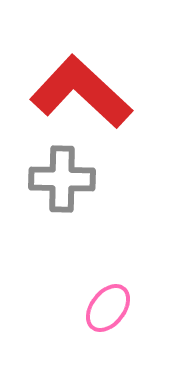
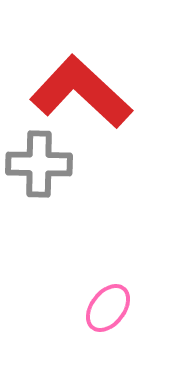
gray cross: moved 23 px left, 15 px up
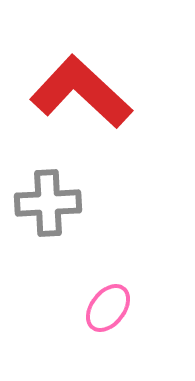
gray cross: moved 9 px right, 39 px down; rotated 4 degrees counterclockwise
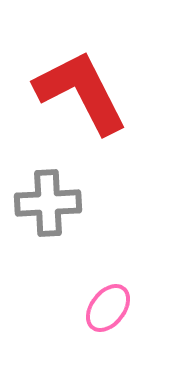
red L-shape: rotated 20 degrees clockwise
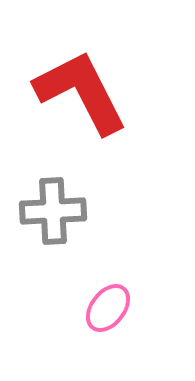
gray cross: moved 5 px right, 8 px down
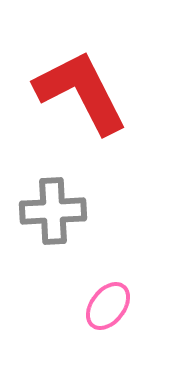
pink ellipse: moved 2 px up
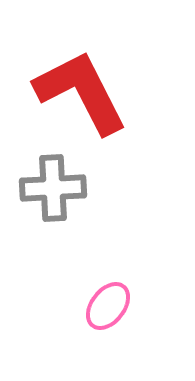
gray cross: moved 23 px up
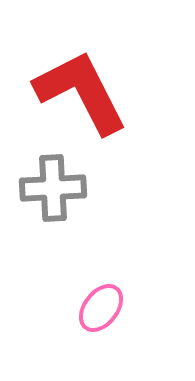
pink ellipse: moved 7 px left, 2 px down
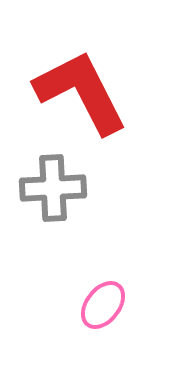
pink ellipse: moved 2 px right, 3 px up
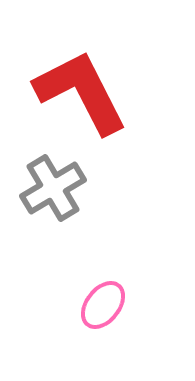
gray cross: rotated 28 degrees counterclockwise
